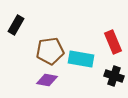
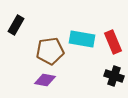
cyan rectangle: moved 1 px right, 20 px up
purple diamond: moved 2 px left
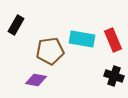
red rectangle: moved 2 px up
purple diamond: moved 9 px left
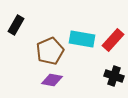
red rectangle: rotated 65 degrees clockwise
brown pentagon: rotated 16 degrees counterclockwise
purple diamond: moved 16 px right
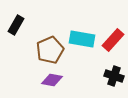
brown pentagon: moved 1 px up
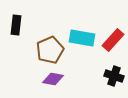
black rectangle: rotated 24 degrees counterclockwise
cyan rectangle: moved 1 px up
purple diamond: moved 1 px right, 1 px up
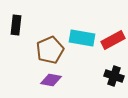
red rectangle: rotated 20 degrees clockwise
purple diamond: moved 2 px left, 1 px down
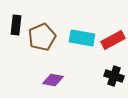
brown pentagon: moved 8 px left, 13 px up
purple diamond: moved 2 px right
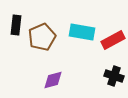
cyan rectangle: moved 6 px up
purple diamond: rotated 25 degrees counterclockwise
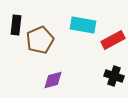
cyan rectangle: moved 1 px right, 7 px up
brown pentagon: moved 2 px left, 3 px down
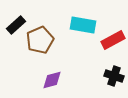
black rectangle: rotated 42 degrees clockwise
purple diamond: moved 1 px left
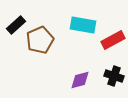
purple diamond: moved 28 px right
